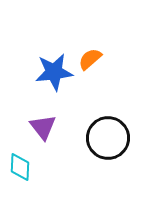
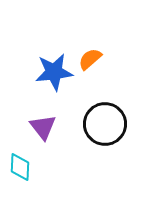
black circle: moved 3 px left, 14 px up
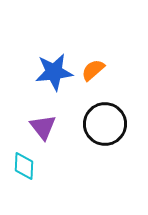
orange semicircle: moved 3 px right, 11 px down
cyan diamond: moved 4 px right, 1 px up
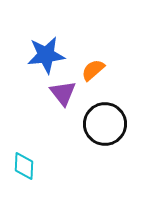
blue star: moved 8 px left, 17 px up
purple triangle: moved 20 px right, 34 px up
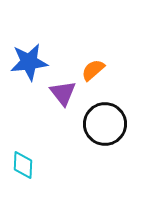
blue star: moved 17 px left, 7 px down
cyan diamond: moved 1 px left, 1 px up
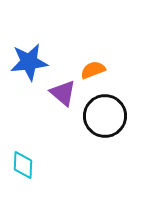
orange semicircle: rotated 20 degrees clockwise
purple triangle: rotated 12 degrees counterclockwise
black circle: moved 8 px up
